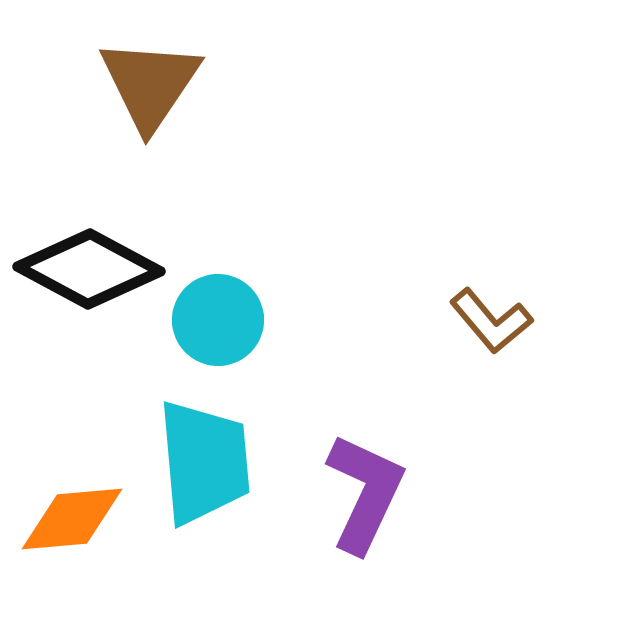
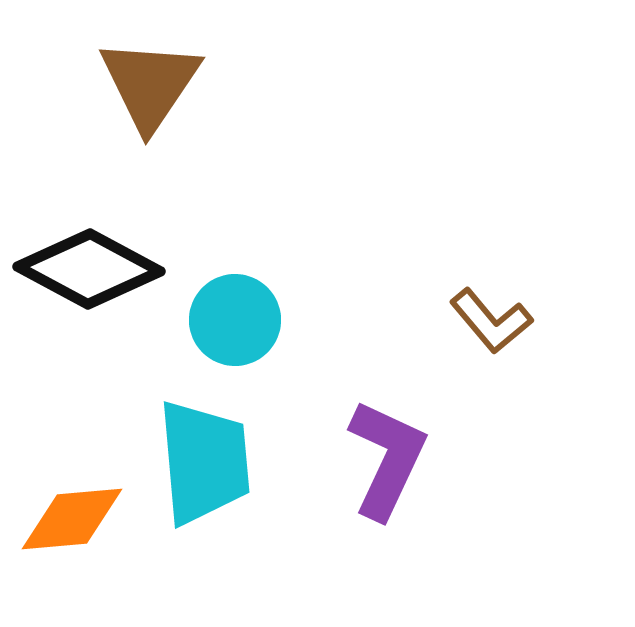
cyan circle: moved 17 px right
purple L-shape: moved 22 px right, 34 px up
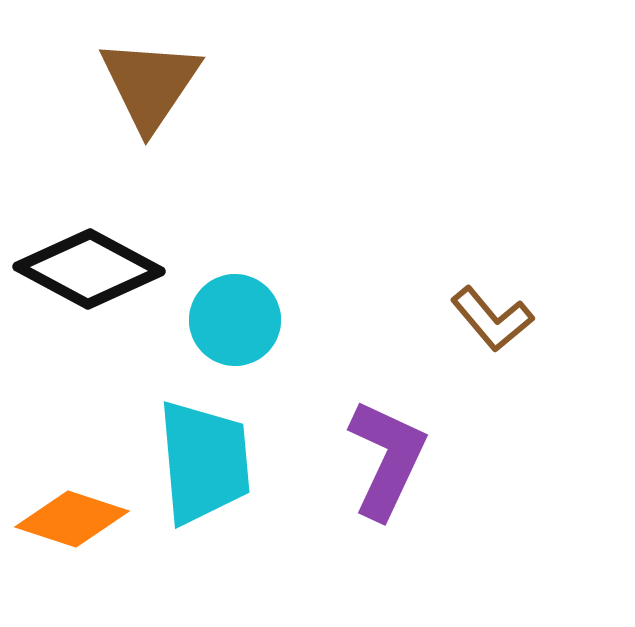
brown L-shape: moved 1 px right, 2 px up
orange diamond: rotated 23 degrees clockwise
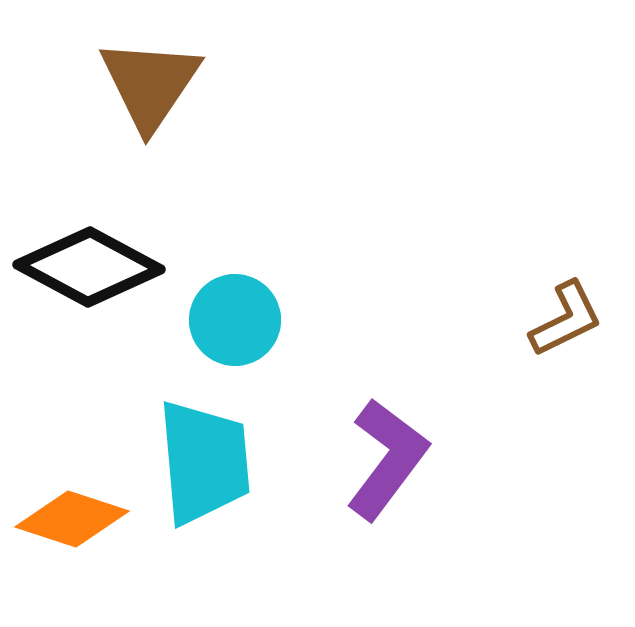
black diamond: moved 2 px up
brown L-shape: moved 74 px right; rotated 76 degrees counterclockwise
purple L-shape: rotated 12 degrees clockwise
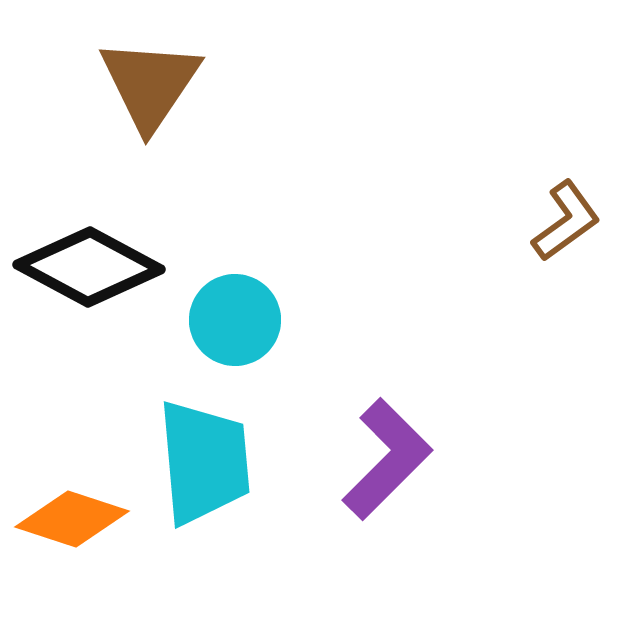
brown L-shape: moved 98 px up; rotated 10 degrees counterclockwise
purple L-shape: rotated 8 degrees clockwise
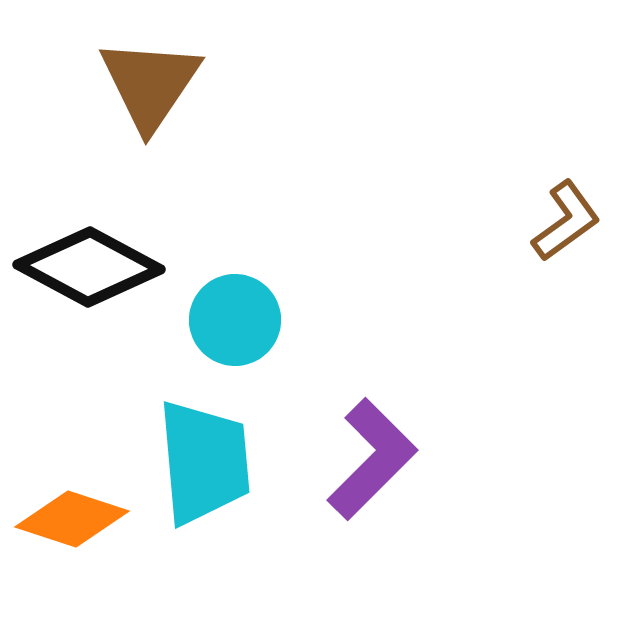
purple L-shape: moved 15 px left
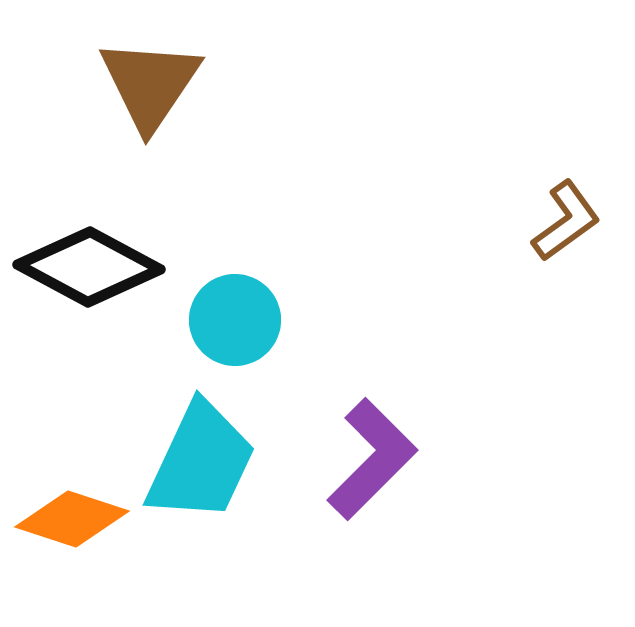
cyan trapezoid: moved 3 px left; rotated 30 degrees clockwise
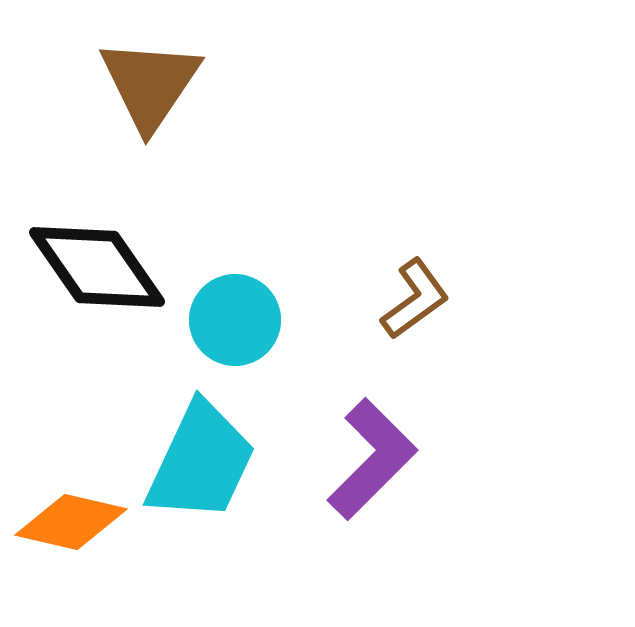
brown L-shape: moved 151 px left, 78 px down
black diamond: moved 8 px right; rotated 27 degrees clockwise
orange diamond: moved 1 px left, 3 px down; rotated 5 degrees counterclockwise
